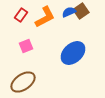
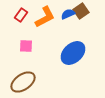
blue semicircle: moved 1 px left, 2 px down
pink square: rotated 24 degrees clockwise
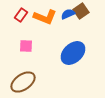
orange L-shape: rotated 50 degrees clockwise
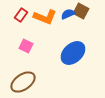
brown square: rotated 28 degrees counterclockwise
pink square: rotated 24 degrees clockwise
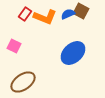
red rectangle: moved 4 px right, 1 px up
pink square: moved 12 px left
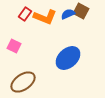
blue ellipse: moved 5 px left, 5 px down
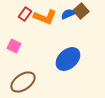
brown square: rotated 21 degrees clockwise
blue ellipse: moved 1 px down
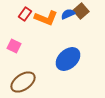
orange L-shape: moved 1 px right, 1 px down
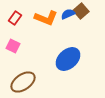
red rectangle: moved 10 px left, 4 px down
pink square: moved 1 px left
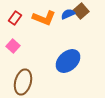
orange L-shape: moved 2 px left
pink square: rotated 16 degrees clockwise
blue ellipse: moved 2 px down
brown ellipse: rotated 40 degrees counterclockwise
